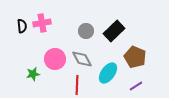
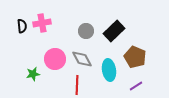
cyan ellipse: moved 1 px right, 3 px up; rotated 45 degrees counterclockwise
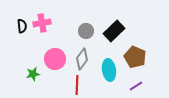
gray diamond: rotated 65 degrees clockwise
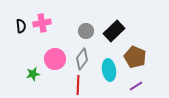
black semicircle: moved 1 px left
red line: moved 1 px right
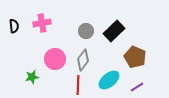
black semicircle: moved 7 px left
gray diamond: moved 1 px right, 1 px down
cyan ellipse: moved 10 px down; rotated 60 degrees clockwise
green star: moved 1 px left, 3 px down
purple line: moved 1 px right, 1 px down
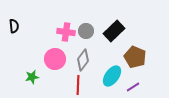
pink cross: moved 24 px right, 9 px down; rotated 18 degrees clockwise
cyan ellipse: moved 3 px right, 4 px up; rotated 15 degrees counterclockwise
purple line: moved 4 px left
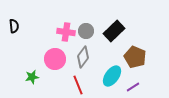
gray diamond: moved 3 px up
red line: rotated 24 degrees counterclockwise
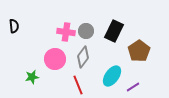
black rectangle: rotated 20 degrees counterclockwise
brown pentagon: moved 4 px right, 6 px up; rotated 15 degrees clockwise
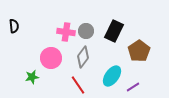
pink circle: moved 4 px left, 1 px up
red line: rotated 12 degrees counterclockwise
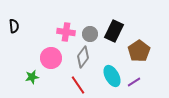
gray circle: moved 4 px right, 3 px down
cyan ellipse: rotated 65 degrees counterclockwise
purple line: moved 1 px right, 5 px up
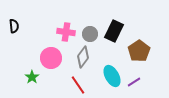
green star: rotated 24 degrees counterclockwise
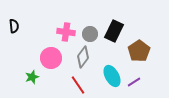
green star: rotated 16 degrees clockwise
